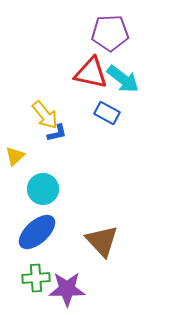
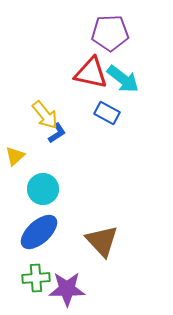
blue L-shape: rotated 20 degrees counterclockwise
blue ellipse: moved 2 px right
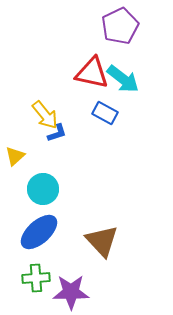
purple pentagon: moved 10 px right, 7 px up; rotated 24 degrees counterclockwise
red triangle: moved 1 px right
blue rectangle: moved 2 px left
blue L-shape: rotated 15 degrees clockwise
purple star: moved 4 px right, 3 px down
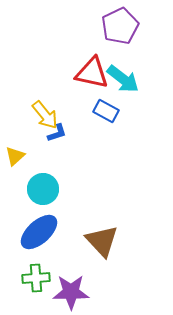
blue rectangle: moved 1 px right, 2 px up
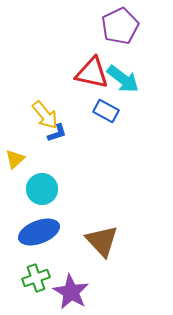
yellow triangle: moved 3 px down
cyan circle: moved 1 px left
blue ellipse: rotated 21 degrees clockwise
green cross: rotated 16 degrees counterclockwise
purple star: rotated 30 degrees clockwise
